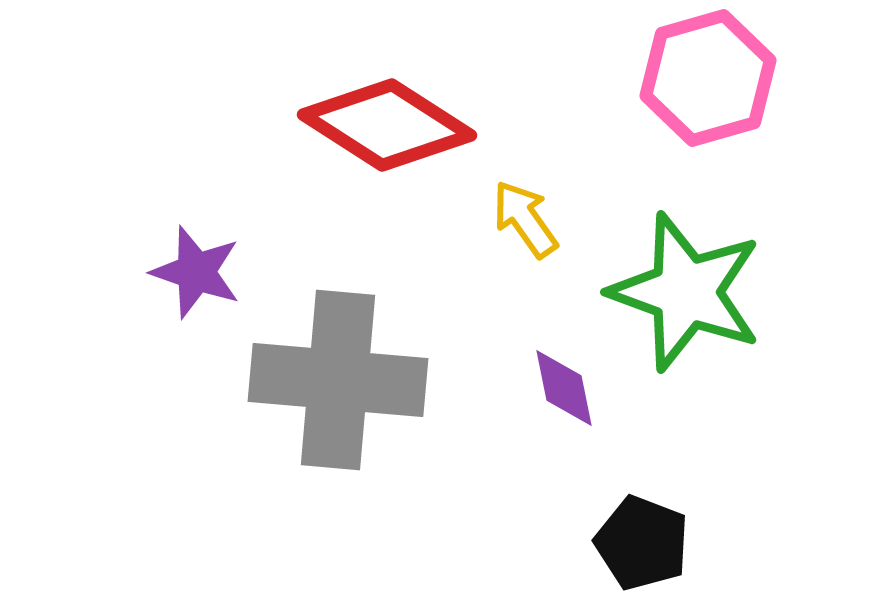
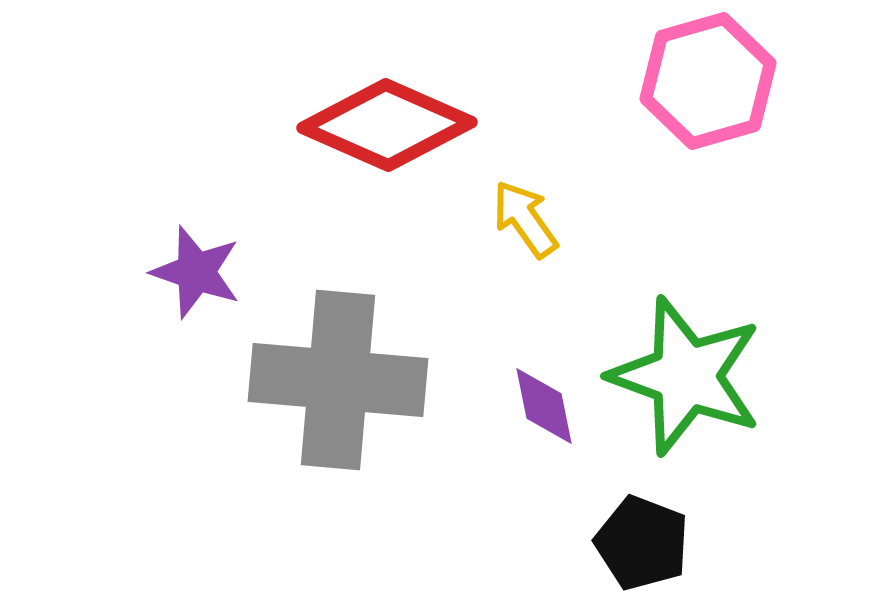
pink hexagon: moved 3 px down
red diamond: rotated 9 degrees counterclockwise
green star: moved 84 px down
purple diamond: moved 20 px left, 18 px down
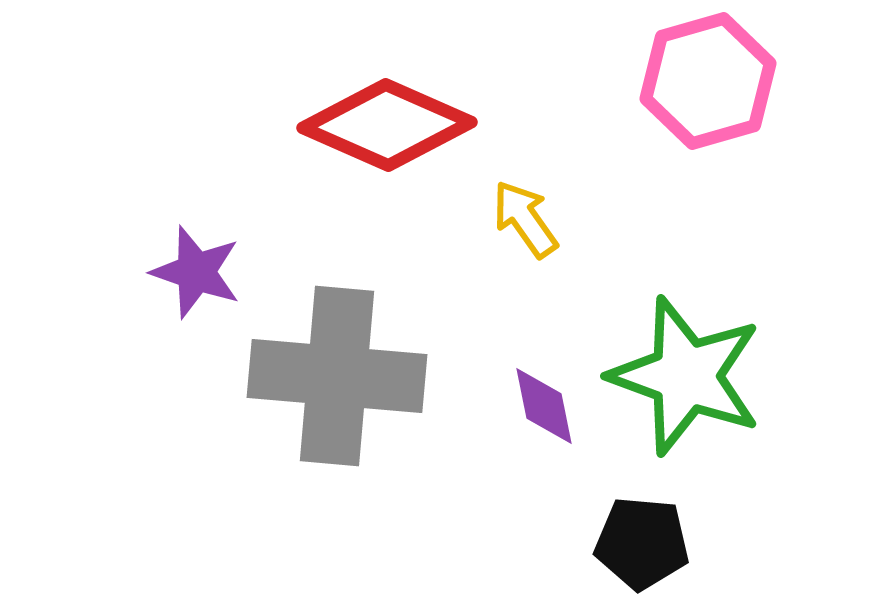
gray cross: moved 1 px left, 4 px up
black pentagon: rotated 16 degrees counterclockwise
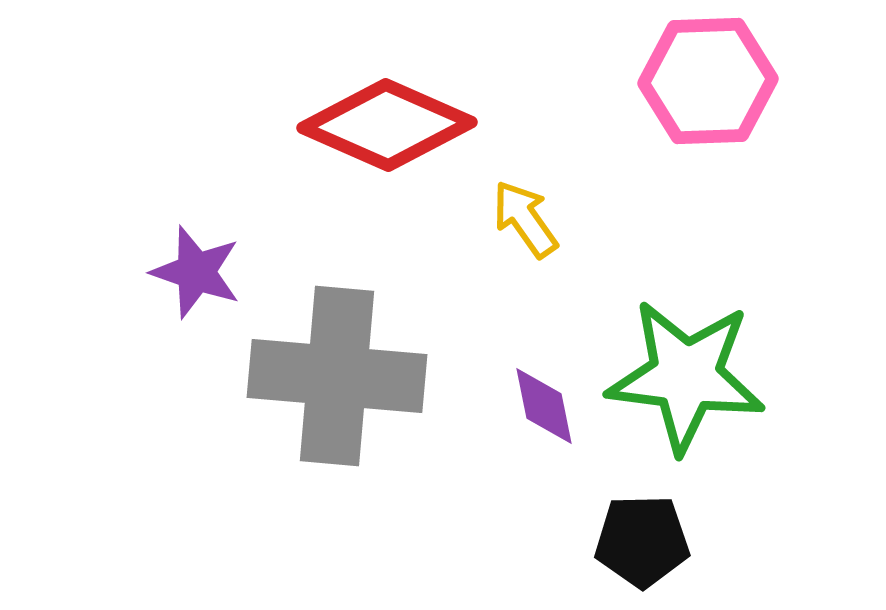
pink hexagon: rotated 14 degrees clockwise
green star: rotated 13 degrees counterclockwise
black pentagon: moved 2 px up; rotated 6 degrees counterclockwise
